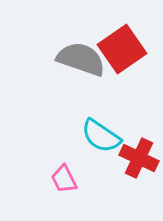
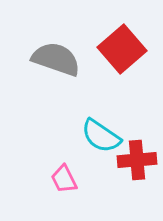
red square: rotated 6 degrees counterclockwise
gray semicircle: moved 25 px left
red cross: moved 2 px left, 2 px down; rotated 30 degrees counterclockwise
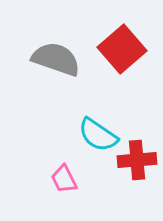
cyan semicircle: moved 3 px left, 1 px up
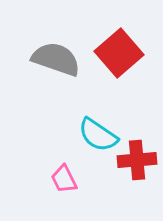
red square: moved 3 px left, 4 px down
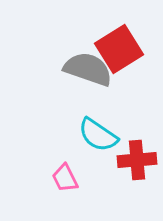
red square: moved 4 px up; rotated 9 degrees clockwise
gray semicircle: moved 32 px right, 10 px down
pink trapezoid: moved 1 px right, 1 px up
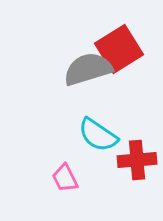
gray semicircle: rotated 36 degrees counterclockwise
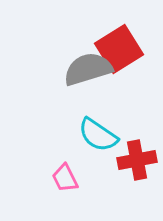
red cross: rotated 6 degrees counterclockwise
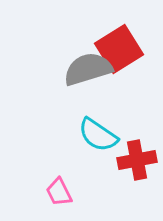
pink trapezoid: moved 6 px left, 14 px down
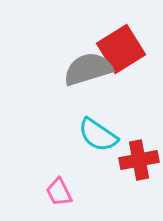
red square: moved 2 px right
red cross: moved 2 px right
